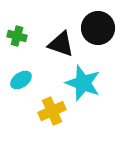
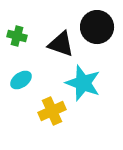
black circle: moved 1 px left, 1 px up
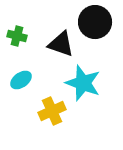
black circle: moved 2 px left, 5 px up
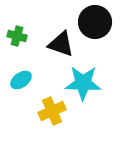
cyan star: rotated 18 degrees counterclockwise
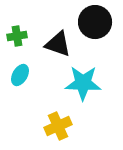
green cross: rotated 24 degrees counterclockwise
black triangle: moved 3 px left
cyan ellipse: moved 1 px left, 5 px up; rotated 25 degrees counterclockwise
yellow cross: moved 6 px right, 15 px down
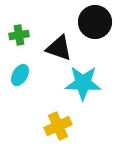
green cross: moved 2 px right, 1 px up
black triangle: moved 1 px right, 4 px down
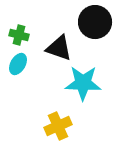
green cross: rotated 24 degrees clockwise
cyan ellipse: moved 2 px left, 11 px up
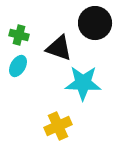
black circle: moved 1 px down
cyan ellipse: moved 2 px down
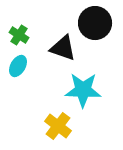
green cross: rotated 18 degrees clockwise
black triangle: moved 4 px right
cyan star: moved 7 px down
yellow cross: rotated 28 degrees counterclockwise
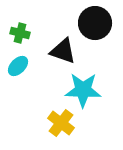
green cross: moved 1 px right, 2 px up; rotated 18 degrees counterclockwise
black triangle: moved 3 px down
cyan ellipse: rotated 15 degrees clockwise
yellow cross: moved 3 px right, 3 px up
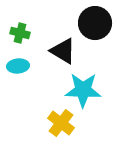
black triangle: rotated 12 degrees clockwise
cyan ellipse: rotated 40 degrees clockwise
